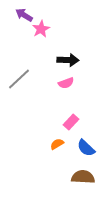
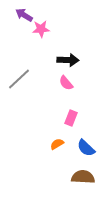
pink star: rotated 24 degrees clockwise
pink semicircle: rotated 70 degrees clockwise
pink rectangle: moved 4 px up; rotated 21 degrees counterclockwise
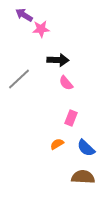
black arrow: moved 10 px left
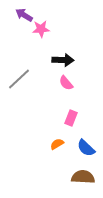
black arrow: moved 5 px right
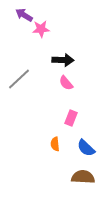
orange semicircle: moved 2 px left; rotated 64 degrees counterclockwise
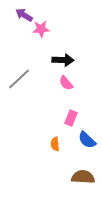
blue semicircle: moved 1 px right, 8 px up
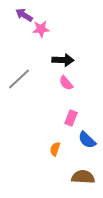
orange semicircle: moved 5 px down; rotated 24 degrees clockwise
